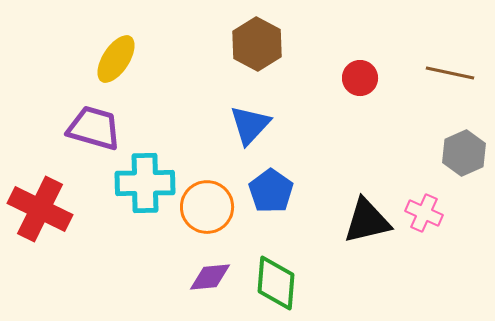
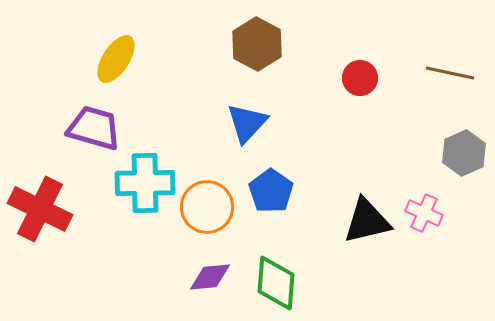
blue triangle: moved 3 px left, 2 px up
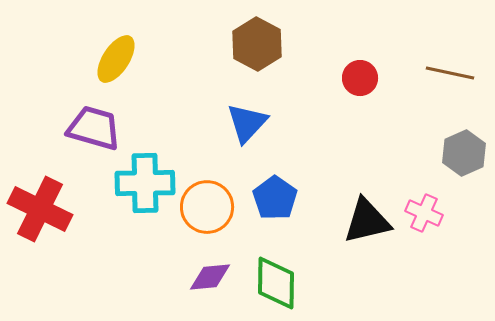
blue pentagon: moved 4 px right, 7 px down
green diamond: rotated 4 degrees counterclockwise
